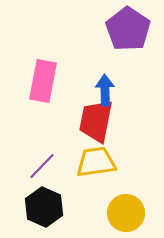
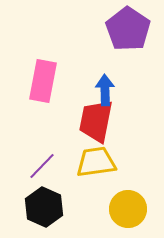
yellow circle: moved 2 px right, 4 px up
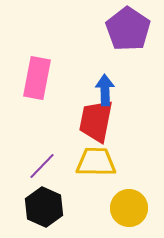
pink rectangle: moved 6 px left, 3 px up
yellow trapezoid: rotated 9 degrees clockwise
yellow circle: moved 1 px right, 1 px up
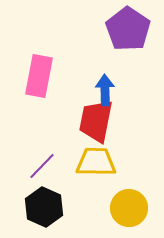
pink rectangle: moved 2 px right, 2 px up
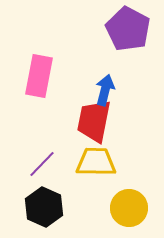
purple pentagon: rotated 6 degrees counterclockwise
blue arrow: rotated 16 degrees clockwise
red trapezoid: moved 2 px left
purple line: moved 2 px up
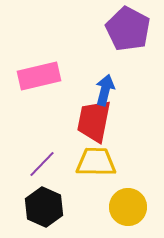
pink rectangle: rotated 66 degrees clockwise
yellow circle: moved 1 px left, 1 px up
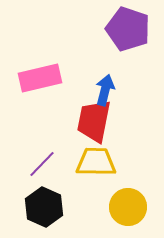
purple pentagon: rotated 9 degrees counterclockwise
pink rectangle: moved 1 px right, 2 px down
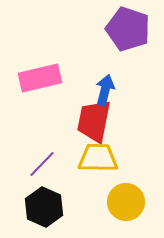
yellow trapezoid: moved 2 px right, 4 px up
yellow circle: moved 2 px left, 5 px up
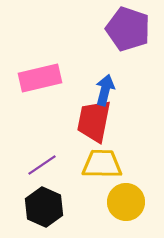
yellow trapezoid: moved 4 px right, 6 px down
purple line: moved 1 px down; rotated 12 degrees clockwise
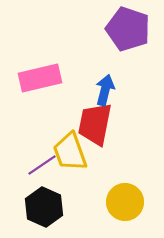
red trapezoid: moved 1 px right, 3 px down
yellow trapezoid: moved 32 px left, 12 px up; rotated 111 degrees counterclockwise
yellow circle: moved 1 px left
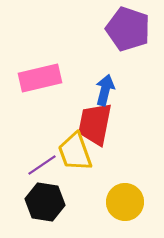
yellow trapezoid: moved 5 px right
black hexagon: moved 1 px right, 5 px up; rotated 15 degrees counterclockwise
